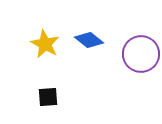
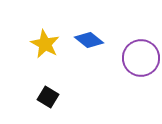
purple circle: moved 4 px down
black square: rotated 35 degrees clockwise
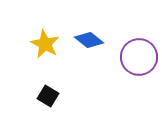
purple circle: moved 2 px left, 1 px up
black square: moved 1 px up
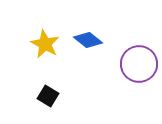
blue diamond: moved 1 px left
purple circle: moved 7 px down
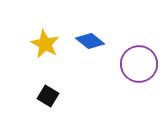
blue diamond: moved 2 px right, 1 px down
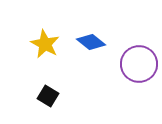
blue diamond: moved 1 px right, 1 px down
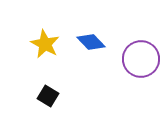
blue diamond: rotated 8 degrees clockwise
purple circle: moved 2 px right, 5 px up
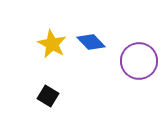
yellow star: moved 7 px right
purple circle: moved 2 px left, 2 px down
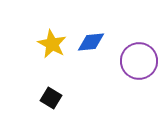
blue diamond: rotated 52 degrees counterclockwise
black square: moved 3 px right, 2 px down
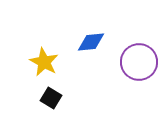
yellow star: moved 8 px left, 18 px down
purple circle: moved 1 px down
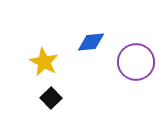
purple circle: moved 3 px left
black square: rotated 15 degrees clockwise
